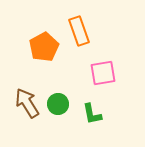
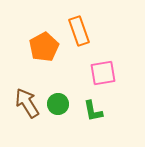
green L-shape: moved 1 px right, 3 px up
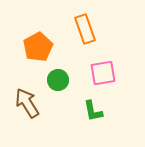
orange rectangle: moved 6 px right, 2 px up
orange pentagon: moved 6 px left
green circle: moved 24 px up
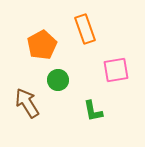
orange pentagon: moved 4 px right, 2 px up
pink square: moved 13 px right, 3 px up
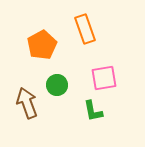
pink square: moved 12 px left, 8 px down
green circle: moved 1 px left, 5 px down
brown arrow: rotated 12 degrees clockwise
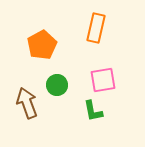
orange rectangle: moved 11 px right, 1 px up; rotated 32 degrees clockwise
pink square: moved 1 px left, 2 px down
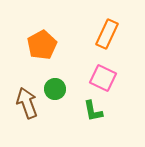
orange rectangle: moved 11 px right, 6 px down; rotated 12 degrees clockwise
pink square: moved 2 px up; rotated 36 degrees clockwise
green circle: moved 2 px left, 4 px down
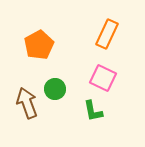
orange pentagon: moved 3 px left
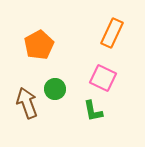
orange rectangle: moved 5 px right, 1 px up
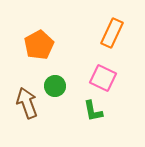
green circle: moved 3 px up
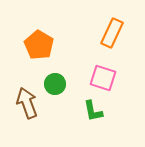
orange pentagon: rotated 12 degrees counterclockwise
pink square: rotated 8 degrees counterclockwise
green circle: moved 2 px up
